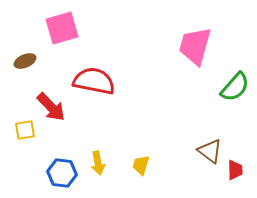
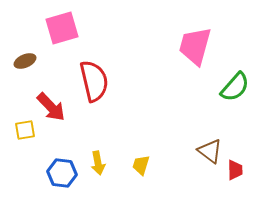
red semicircle: rotated 66 degrees clockwise
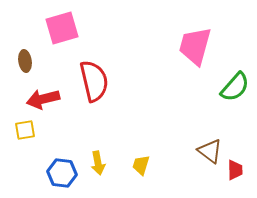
brown ellipse: rotated 75 degrees counterclockwise
red arrow: moved 8 px left, 8 px up; rotated 120 degrees clockwise
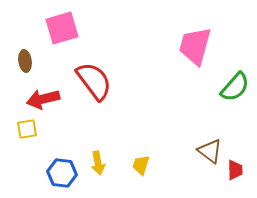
red semicircle: rotated 24 degrees counterclockwise
yellow square: moved 2 px right, 1 px up
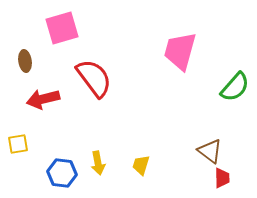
pink trapezoid: moved 15 px left, 5 px down
red semicircle: moved 3 px up
yellow square: moved 9 px left, 15 px down
red trapezoid: moved 13 px left, 8 px down
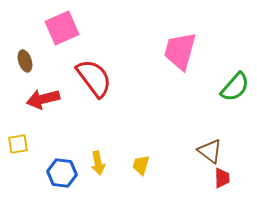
pink square: rotated 8 degrees counterclockwise
brown ellipse: rotated 10 degrees counterclockwise
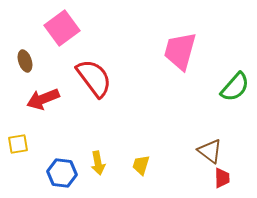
pink square: rotated 12 degrees counterclockwise
red arrow: rotated 8 degrees counterclockwise
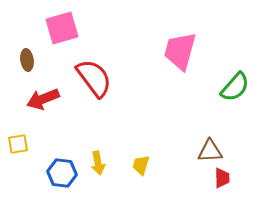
pink square: rotated 20 degrees clockwise
brown ellipse: moved 2 px right, 1 px up; rotated 10 degrees clockwise
brown triangle: rotated 40 degrees counterclockwise
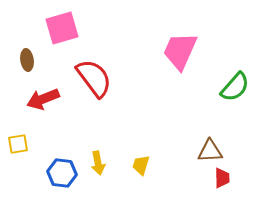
pink trapezoid: rotated 9 degrees clockwise
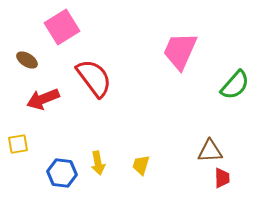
pink square: moved 1 px up; rotated 16 degrees counterclockwise
brown ellipse: rotated 50 degrees counterclockwise
green semicircle: moved 2 px up
